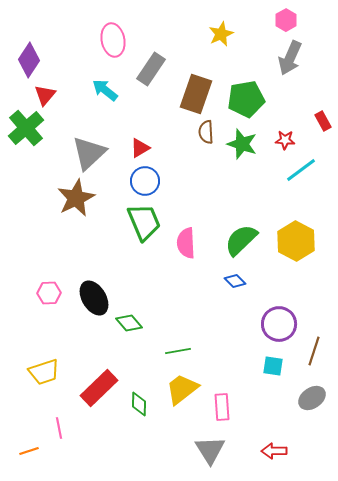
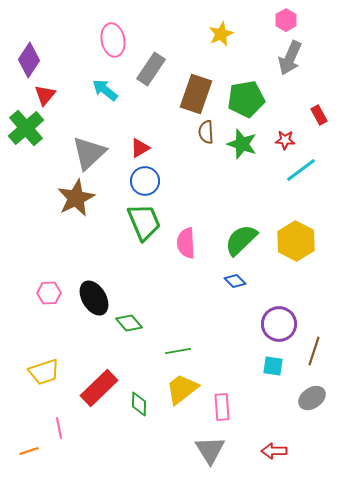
red rectangle at (323, 121): moved 4 px left, 6 px up
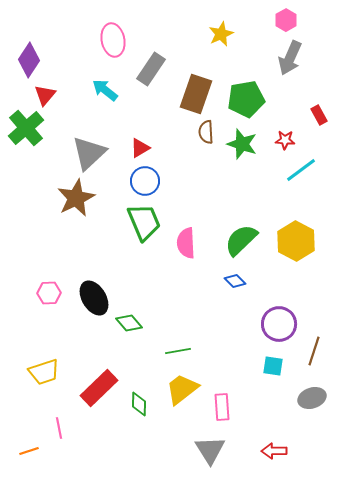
gray ellipse at (312, 398): rotated 16 degrees clockwise
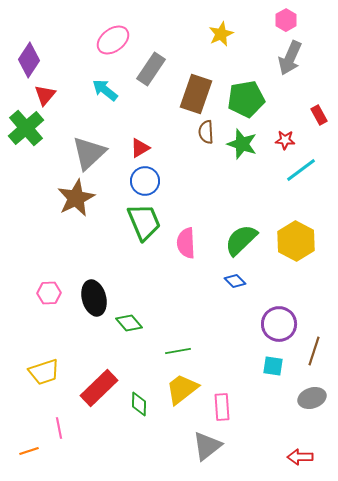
pink ellipse at (113, 40): rotated 64 degrees clockwise
black ellipse at (94, 298): rotated 16 degrees clockwise
gray triangle at (210, 450): moved 3 px left, 4 px up; rotated 24 degrees clockwise
red arrow at (274, 451): moved 26 px right, 6 px down
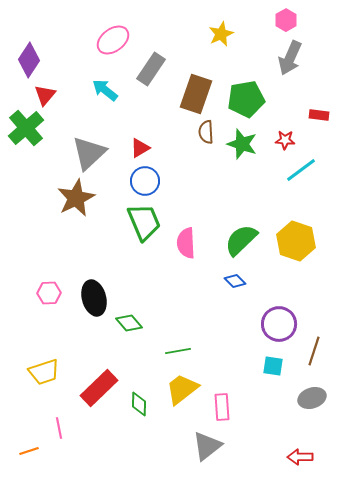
red rectangle at (319, 115): rotated 54 degrees counterclockwise
yellow hexagon at (296, 241): rotated 9 degrees counterclockwise
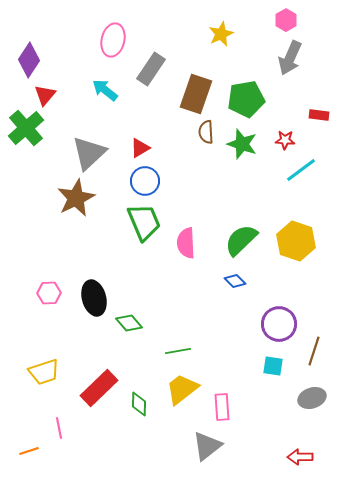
pink ellipse at (113, 40): rotated 40 degrees counterclockwise
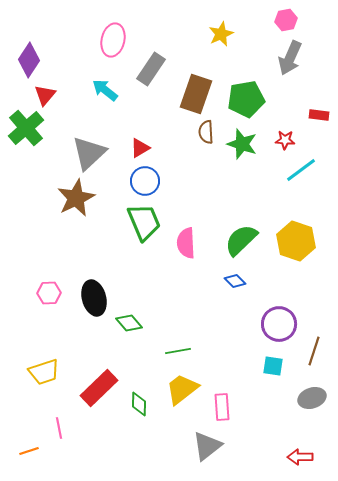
pink hexagon at (286, 20): rotated 20 degrees clockwise
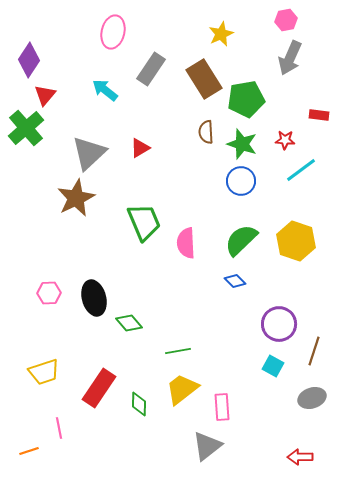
pink ellipse at (113, 40): moved 8 px up
brown rectangle at (196, 94): moved 8 px right, 15 px up; rotated 51 degrees counterclockwise
blue circle at (145, 181): moved 96 px right
cyan square at (273, 366): rotated 20 degrees clockwise
red rectangle at (99, 388): rotated 12 degrees counterclockwise
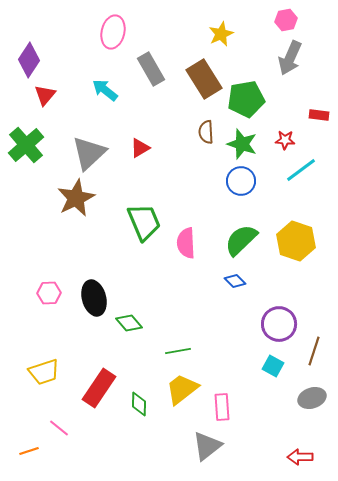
gray rectangle at (151, 69): rotated 64 degrees counterclockwise
green cross at (26, 128): moved 17 px down
pink line at (59, 428): rotated 40 degrees counterclockwise
